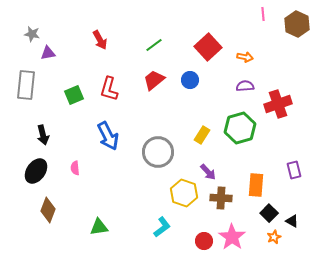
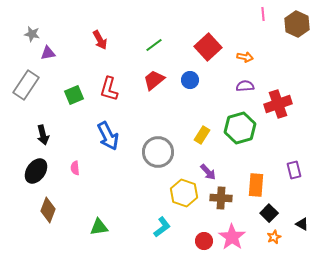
gray rectangle: rotated 28 degrees clockwise
black triangle: moved 10 px right, 3 px down
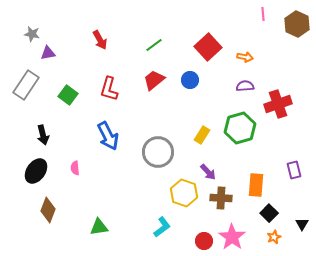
green square: moved 6 px left; rotated 30 degrees counterclockwise
black triangle: rotated 32 degrees clockwise
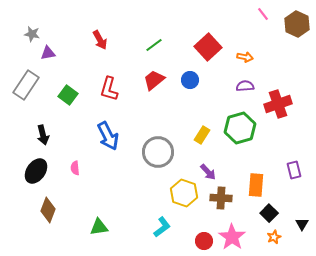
pink line: rotated 32 degrees counterclockwise
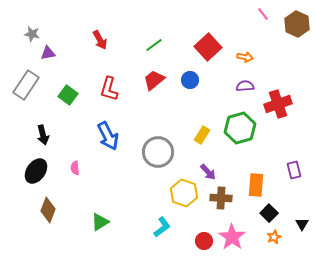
green triangle: moved 1 px right, 5 px up; rotated 24 degrees counterclockwise
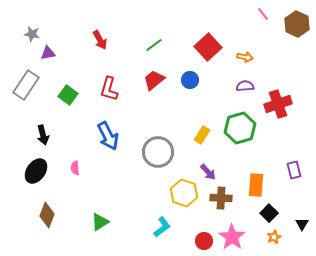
brown diamond: moved 1 px left, 5 px down
